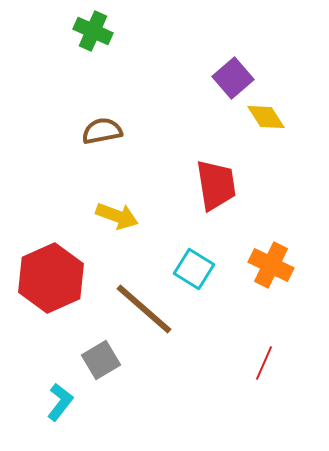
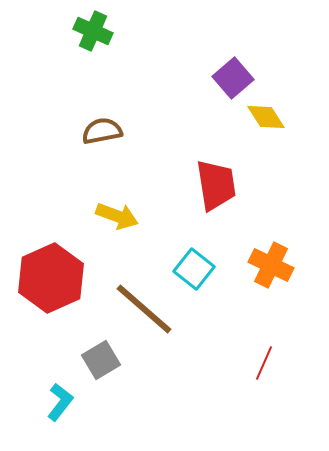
cyan square: rotated 6 degrees clockwise
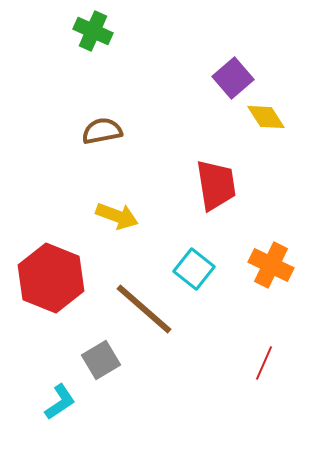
red hexagon: rotated 14 degrees counterclockwise
cyan L-shape: rotated 18 degrees clockwise
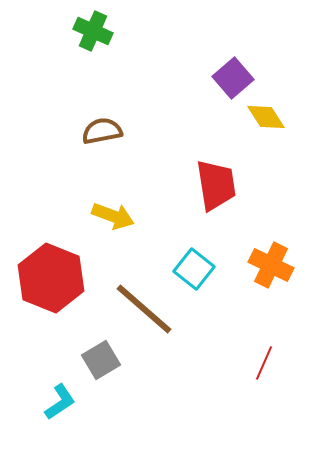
yellow arrow: moved 4 px left
